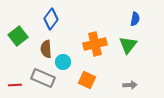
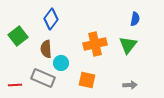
cyan circle: moved 2 px left, 1 px down
orange square: rotated 12 degrees counterclockwise
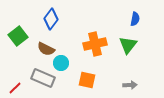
brown semicircle: rotated 60 degrees counterclockwise
red line: moved 3 px down; rotated 40 degrees counterclockwise
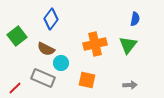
green square: moved 1 px left
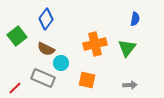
blue diamond: moved 5 px left
green triangle: moved 1 px left, 3 px down
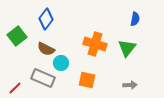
orange cross: rotated 30 degrees clockwise
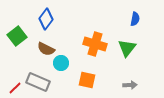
gray rectangle: moved 5 px left, 4 px down
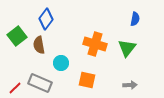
brown semicircle: moved 7 px left, 4 px up; rotated 54 degrees clockwise
gray rectangle: moved 2 px right, 1 px down
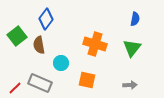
green triangle: moved 5 px right
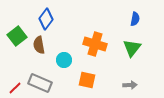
cyan circle: moved 3 px right, 3 px up
